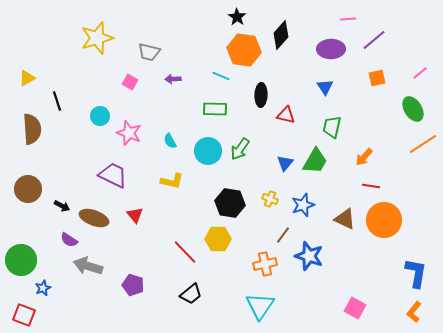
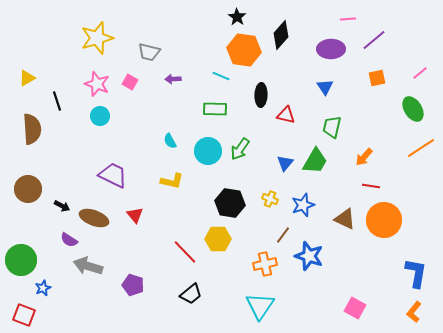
pink star at (129, 133): moved 32 px left, 49 px up
orange line at (423, 144): moved 2 px left, 4 px down
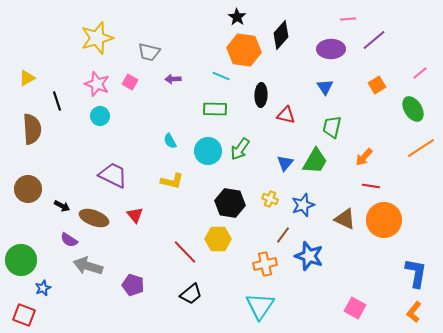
orange square at (377, 78): moved 7 px down; rotated 18 degrees counterclockwise
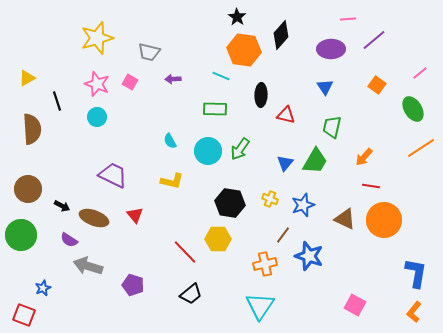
orange square at (377, 85): rotated 24 degrees counterclockwise
cyan circle at (100, 116): moved 3 px left, 1 px down
green circle at (21, 260): moved 25 px up
pink square at (355, 308): moved 3 px up
